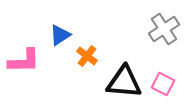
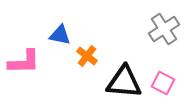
blue triangle: rotated 45 degrees clockwise
pink L-shape: moved 1 px down
pink square: moved 1 px up
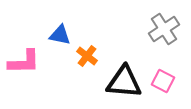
pink square: moved 2 px up
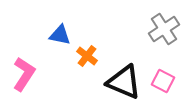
pink L-shape: moved 12 px down; rotated 56 degrees counterclockwise
black triangle: rotated 18 degrees clockwise
